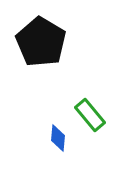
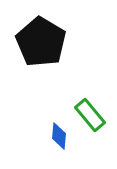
blue diamond: moved 1 px right, 2 px up
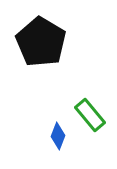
blue diamond: moved 1 px left; rotated 16 degrees clockwise
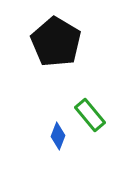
black pentagon: moved 15 px right
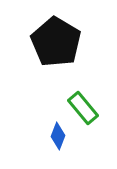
green rectangle: moved 7 px left, 7 px up
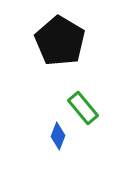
black pentagon: moved 4 px right, 1 px up
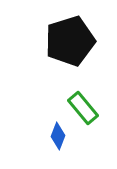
black pentagon: moved 10 px right; rotated 24 degrees clockwise
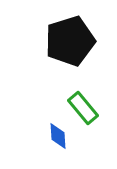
blue diamond: rotated 24 degrees counterclockwise
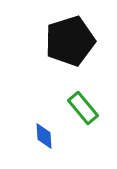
blue diamond: moved 14 px left
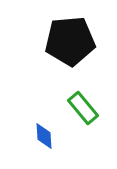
black pentagon: rotated 12 degrees clockwise
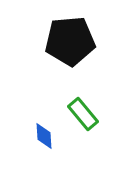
green rectangle: moved 6 px down
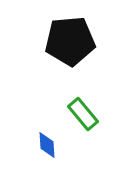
blue diamond: moved 3 px right, 9 px down
